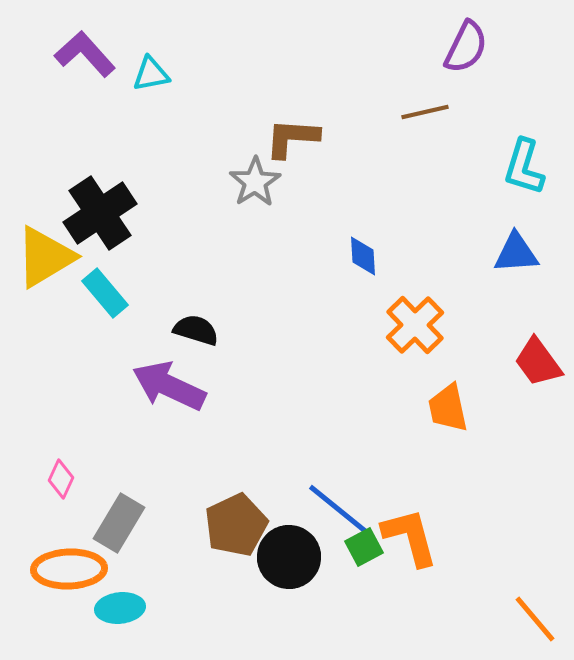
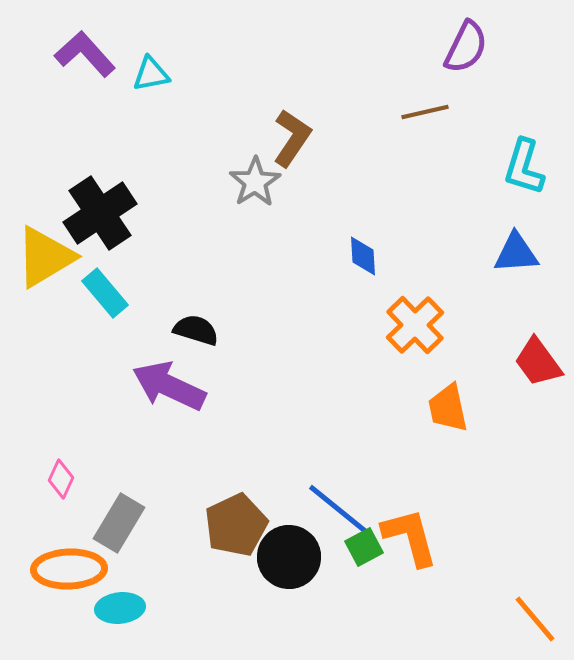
brown L-shape: rotated 120 degrees clockwise
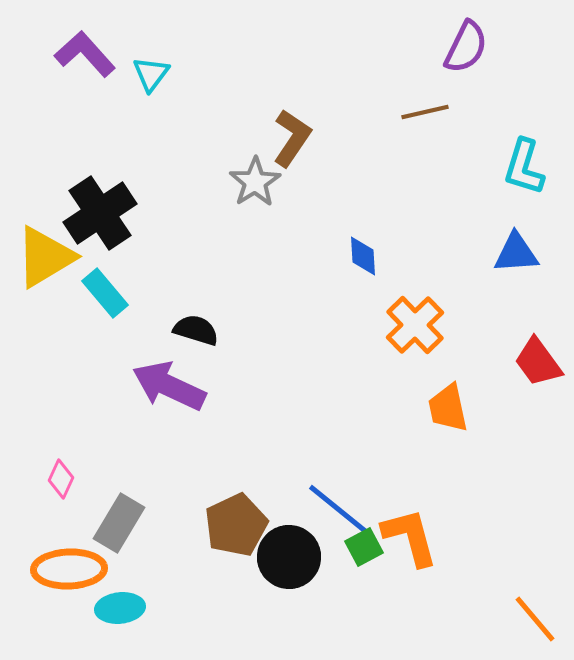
cyan triangle: rotated 42 degrees counterclockwise
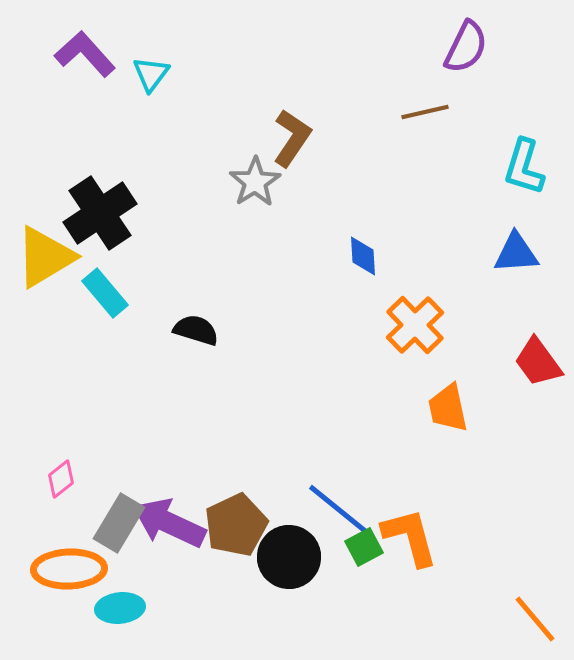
purple arrow: moved 137 px down
pink diamond: rotated 27 degrees clockwise
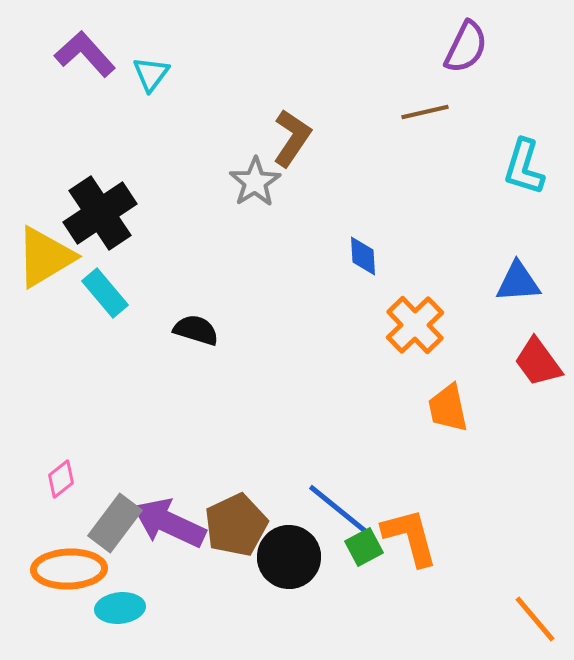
blue triangle: moved 2 px right, 29 px down
gray rectangle: moved 4 px left; rotated 6 degrees clockwise
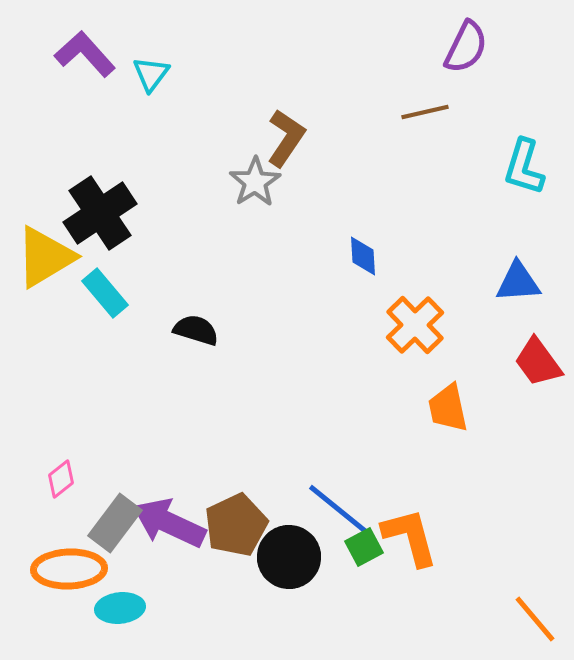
brown L-shape: moved 6 px left
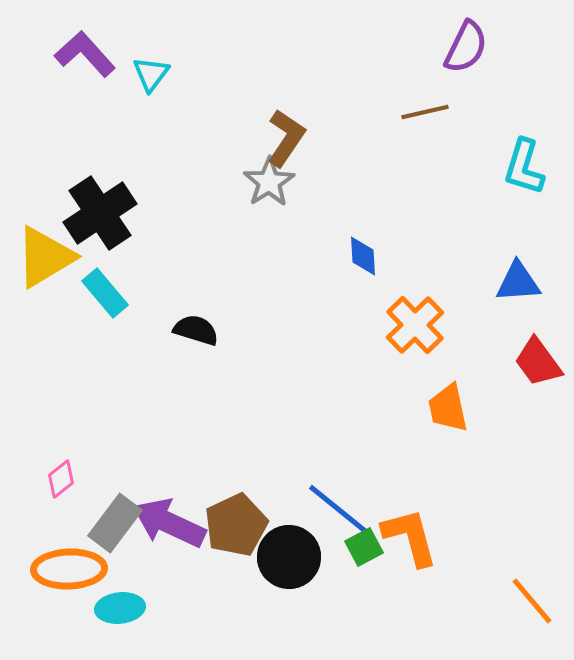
gray star: moved 14 px right
orange line: moved 3 px left, 18 px up
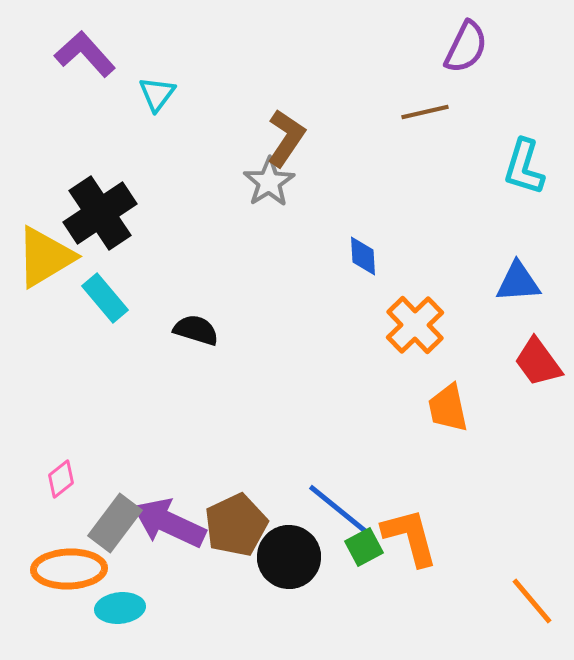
cyan triangle: moved 6 px right, 20 px down
cyan rectangle: moved 5 px down
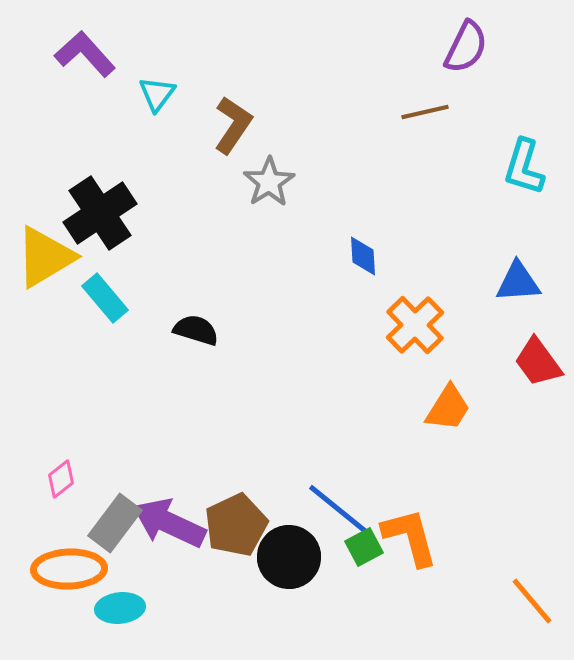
brown L-shape: moved 53 px left, 13 px up
orange trapezoid: rotated 136 degrees counterclockwise
